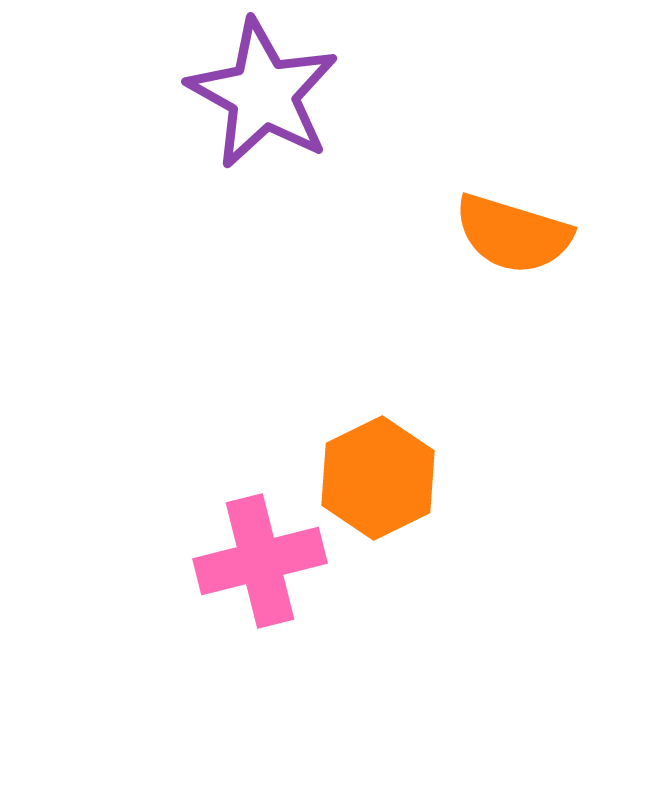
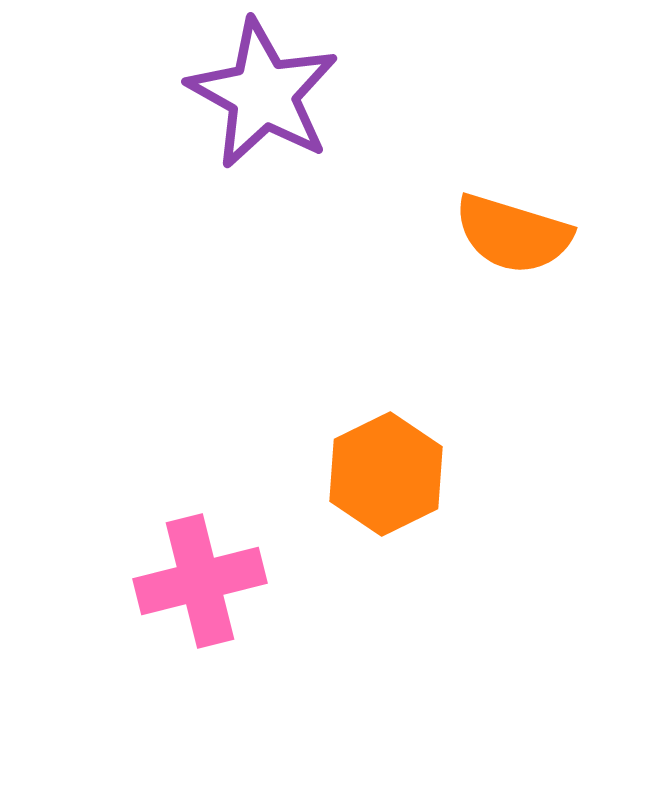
orange hexagon: moved 8 px right, 4 px up
pink cross: moved 60 px left, 20 px down
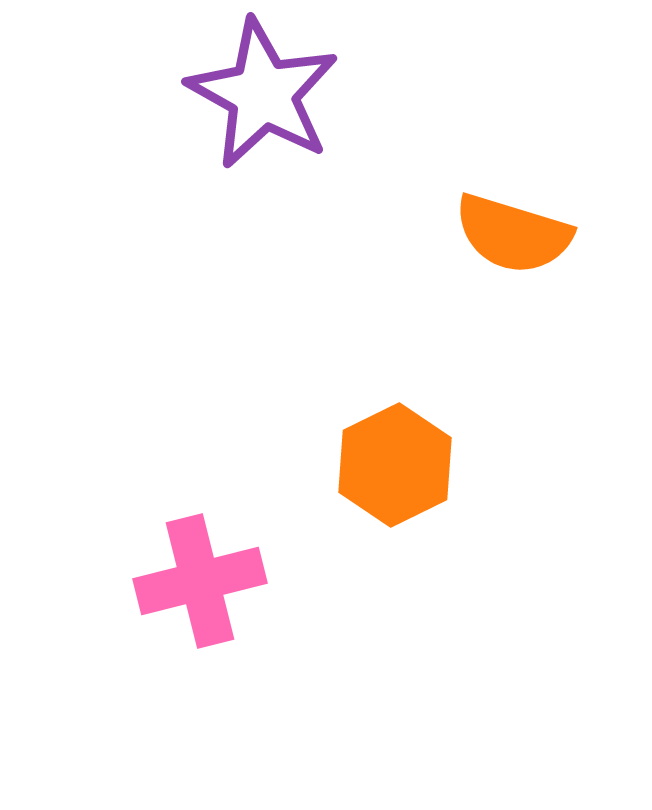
orange hexagon: moved 9 px right, 9 px up
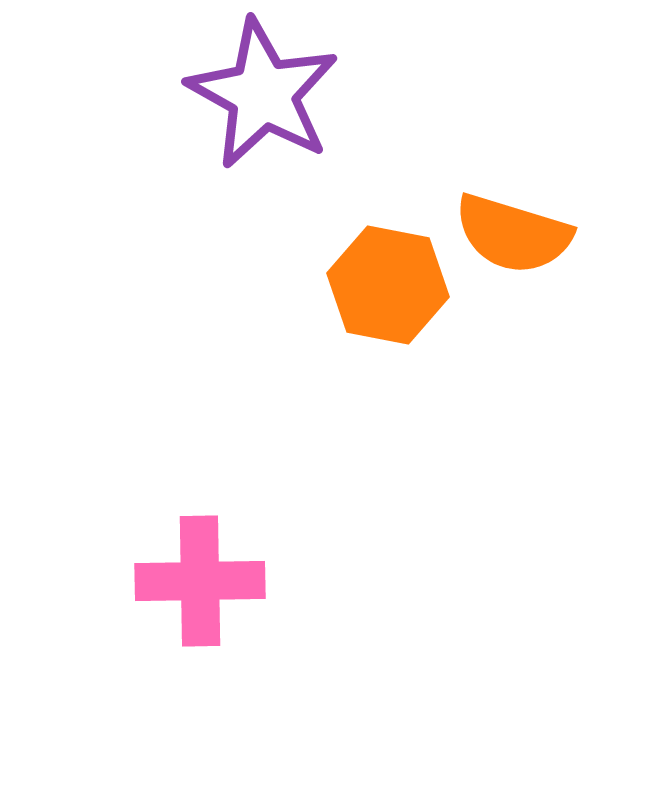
orange hexagon: moved 7 px left, 180 px up; rotated 23 degrees counterclockwise
pink cross: rotated 13 degrees clockwise
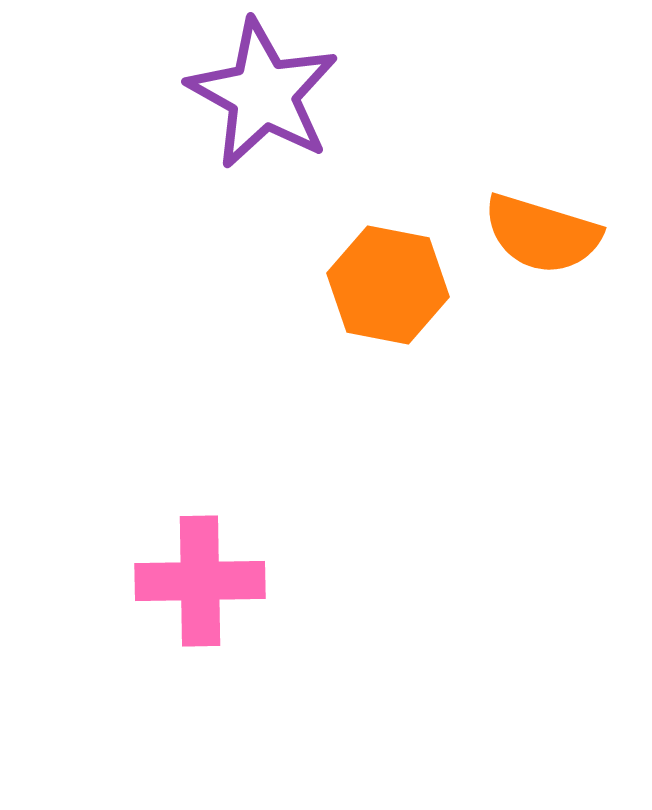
orange semicircle: moved 29 px right
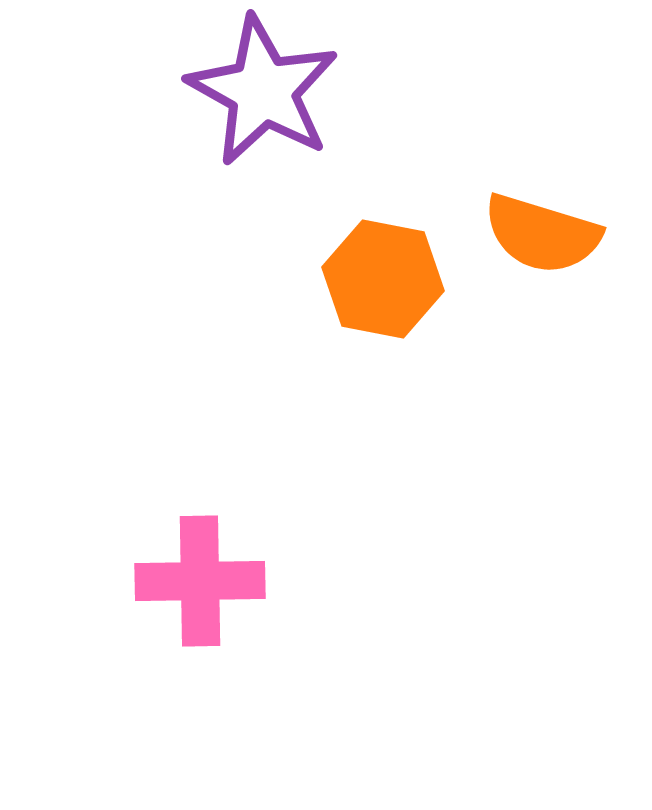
purple star: moved 3 px up
orange hexagon: moved 5 px left, 6 px up
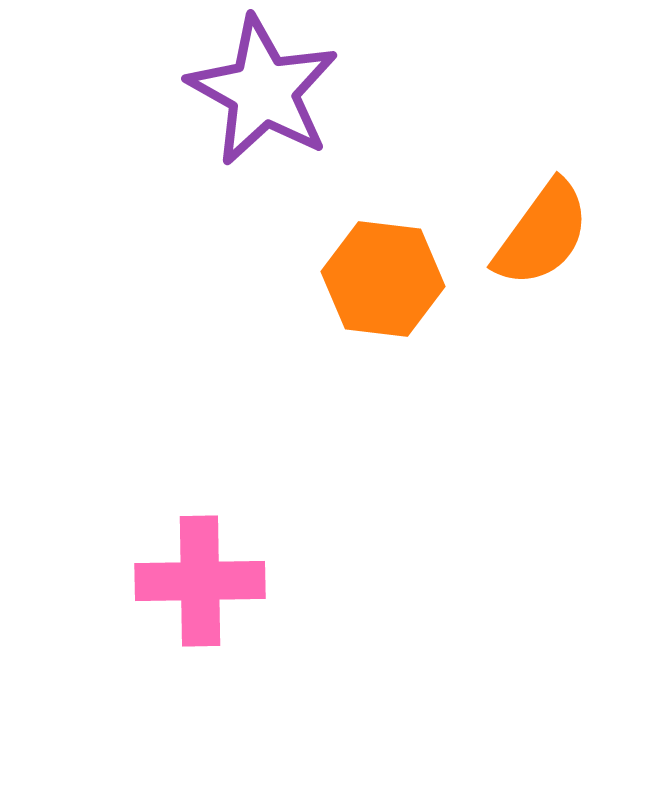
orange semicircle: rotated 71 degrees counterclockwise
orange hexagon: rotated 4 degrees counterclockwise
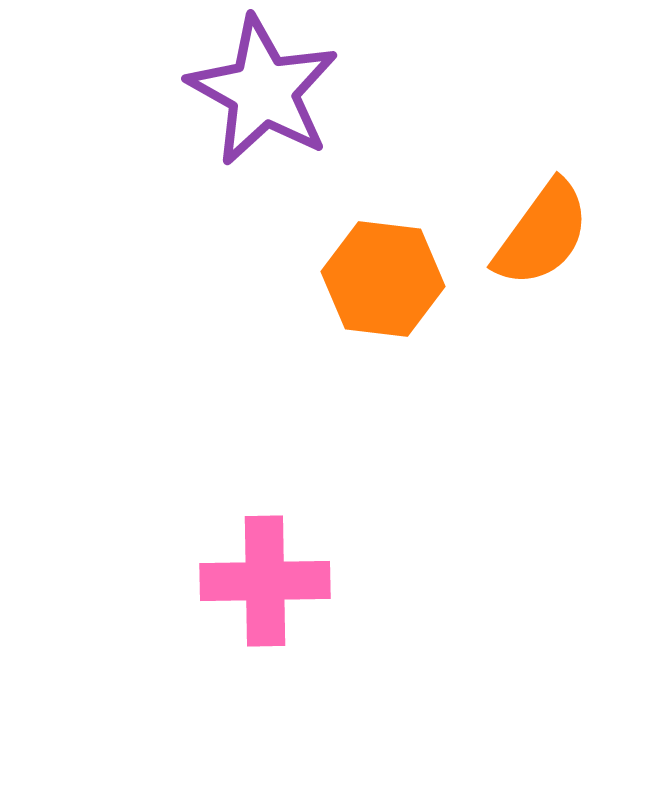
pink cross: moved 65 px right
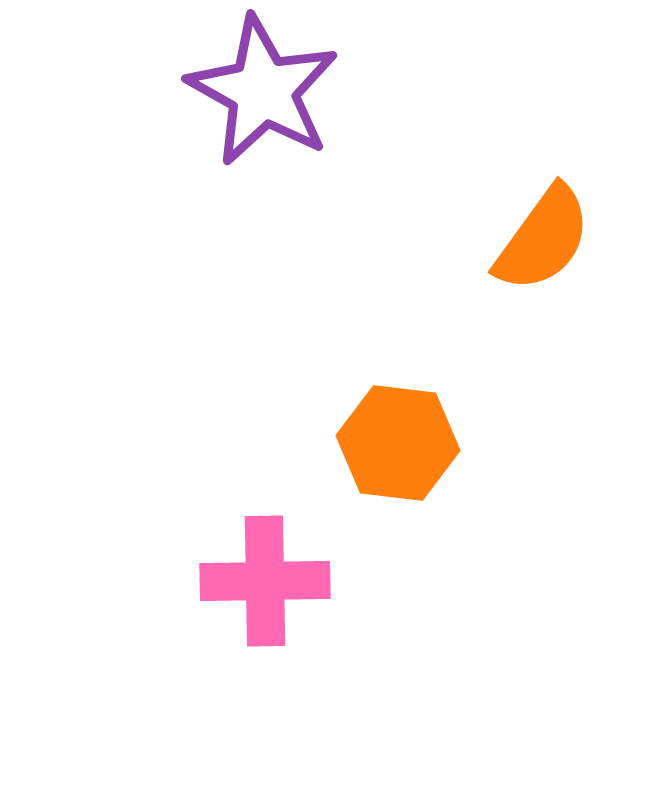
orange semicircle: moved 1 px right, 5 px down
orange hexagon: moved 15 px right, 164 px down
